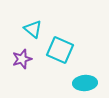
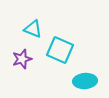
cyan triangle: rotated 18 degrees counterclockwise
cyan ellipse: moved 2 px up
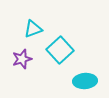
cyan triangle: rotated 42 degrees counterclockwise
cyan square: rotated 24 degrees clockwise
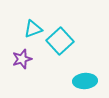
cyan square: moved 9 px up
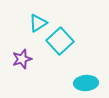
cyan triangle: moved 5 px right, 6 px up; rotated 12 degrees counterclockwise
cyan ellipse: moved 1 px right, 2 px down
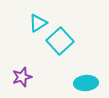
purple star: moved 18 px down
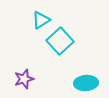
cyan triangle: moved 3 px right, 3 px up
purple star: moved 2 px right, 2 px down
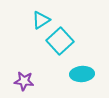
purple star: moved 2 px down; rotated 24 degrees clockwise
cyan ellipse: moved 4 px left, 9 px up
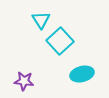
cyan triangle: rotated 30 degrees counterclockwise
cyan ellipse: rotated 10 degrees counterclockwise
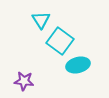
cyan square: rotated 12 degrees counterclockwise
cyan ellipse: moved 4 px left, 9 px up
